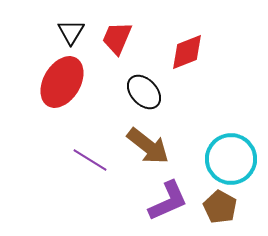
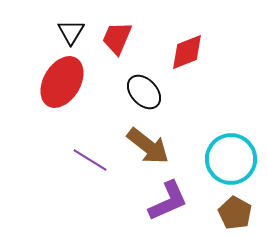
brown pentagon: moved 15 px right, 6 px down
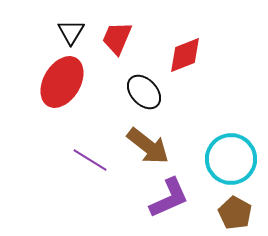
red diamond: moved 2 px left, 3 px down
purple L-shape: moved 1 px right, 3 px up
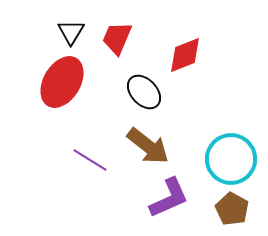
brown pentagon: moved 3 px left, 4 px up
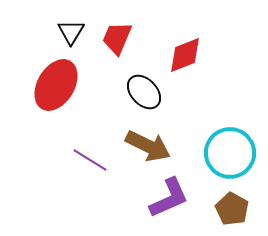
red ellipse: moved 6 px left, 3 px down
brown arrow: rotated 12 degrees counterclockwise
cyan circle: moved 1 px left, 6 px up
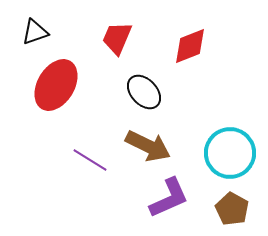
black triangle: moved 36 px left; rotated 40 degrees clockwise
red diamond: moved 5 px right, 9 px up
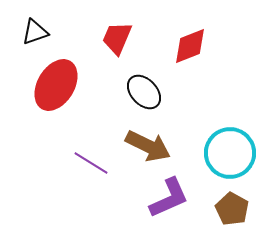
purple line: moved 1 px right, 3 px down
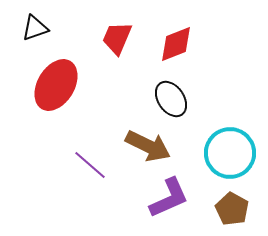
black triangle: moved 4 px up
red diamond: moved 14 px left, 2 px up
black ellipse: moved 27 px right, 7 px down; rotated 9 degrees clockwise
purple line: moved 1 px left, 2 px down; rotated 9 degrees clockwise
